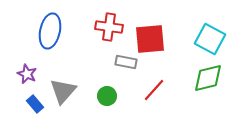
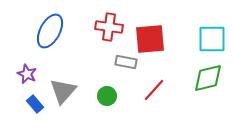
blue ellipse: rotated 16 degrees clockwise
cyan square: moved 2 px right; rotated 28 degrees counterclockwise
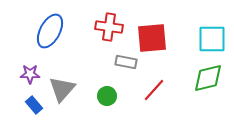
red square: moved 2 px right, 1 px up
purple star: moved 3 px right; rotated 24 degrees counterclockwise
gray triangle: moved 1 px left, 2 px up
blue rectangle: moved 1 px left, 1 px down
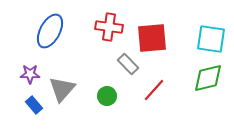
cyan square: moved 1 px left; rotated 8 degrees clockwise
gray rectangle: moved 2 px right, 2 px down; rotated 35 degrees clockwise
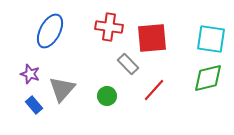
purple star: rotated 18 degrees clockwise
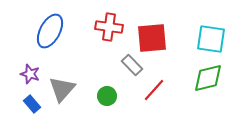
gray rectangle: moved 4 px right, 1 px down
blue rectangle: moved 2 px left, 1 px up
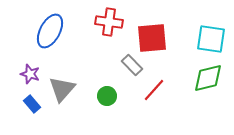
red cross: moved 5 px up
